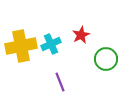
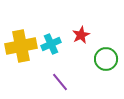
purple line: rotated 18 degrees counterclockwise
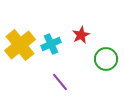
yellow cross: moved 1 px left, 1 px up; rotated 28 degrees counterclockwise
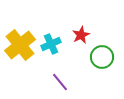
green circle: moved 4 px left, 2 px up
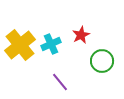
green circle: moved 4 px down
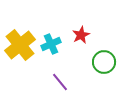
green circle: moved 2 px right, 1 px down
